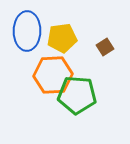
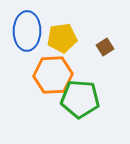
green pentagon: moved 3 px right, 4 px down
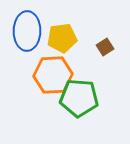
green pentagon: moved 1 px left, 1 px up
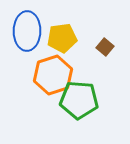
brown square: rotated 18 degrees counterclockwise
orange hexagon: rotated 15 degrees counterclockwise
green pentagon: moved 2 px down
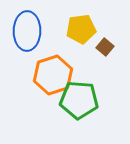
yellow pentagon: moved 19 px right, 9 px up
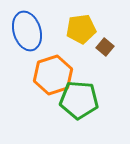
blue ellipse: rotated 18 degrees counterclockwise
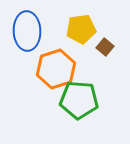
blue ellipse: rotated 15 degrees clockwise
orange hexagon: moved 3 px right, 6 px up
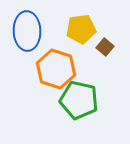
orange hexagon: rotated 24 degrees counterclockwise
green pentagon: rotated 9 degrees clockwise
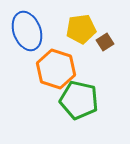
blue ellipse: rotated 18 degrees counterclockwise
brown square: moved 5 px up; rotated 18 degrees clockwise
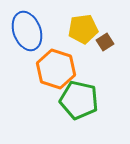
yellow pentagon: moved 2 px right
